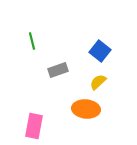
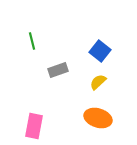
orange ellipse: moved 12 px right, 9 px down; rotated 12 degrees clockwise
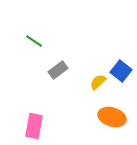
green line: moved 2 px right; rotated 42 degrees counterclockwise
blue square: moved 21 px right, 20 px down
gray rectangle: rotated 18 degrees counterclockwise
orange ellipse: moved 14 px right, 1 px up
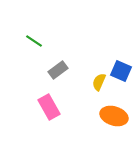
blue square: rotated 15 degrees counterclockwise
yellow semicircle: moved 1 px right; rotated 24 degrees counterclockwise
orange ellipse: moved 2 px right, 1 px up
pink rectangle: moved 15 px right, 19 px up; rotated 40 degrees counterclockwise
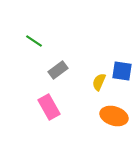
blue square: moved 1 px right; rotated 15 degrees counterclockwise
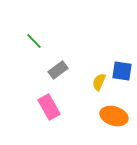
green line: rotated 12 degrees clockwise
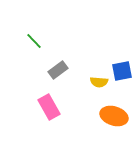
blue square: rotated 20 degrees counterclockwise
yellow semicircle: rotated 108 degrees counterclockwise
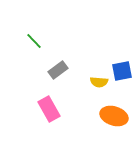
pink rectangle: moved 2 px down
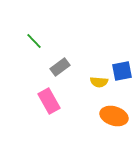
gray rectangle: moved 2 px right, 3 px up
pink rectangle: moved 8 px up
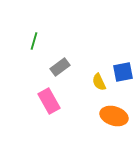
green line: rotated 60 degrees clockwise
blue square: moved 1 px right, 1 px down
yellow semicircle: rotated 60 degrees clockwise
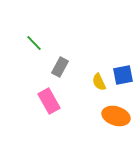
green line: moved 2 px down; rotated 60 degrees counterclockwise
gray rectangle: rotated 24 degrees counterclockwise
blue square: moved 3 px down
orange ellipse: moved 2 px right
